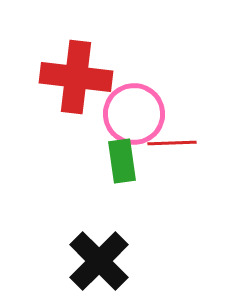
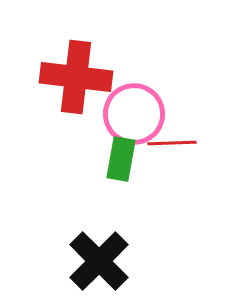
green rectangle: moved 1 px left, 2 px up; rotated 18 degrees clockwise
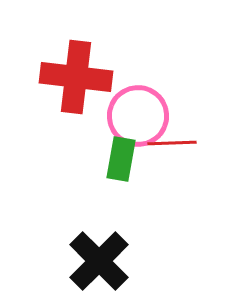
pink circle: moved 4 px right, 2 px down
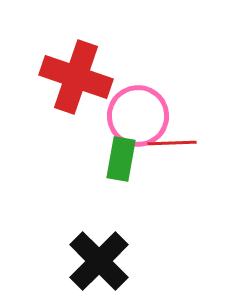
red cross: rotated 12 degrees clockwise
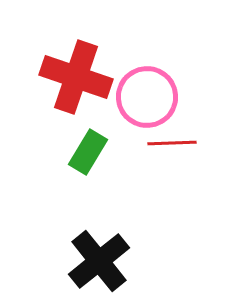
pink circle: moved 9 px right, 19 px up
green rectangle: moved 33 px left, 7 px up; rotated 21 degrees clockwise
black cross: rotated 6 degrees clockwise
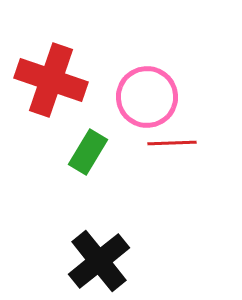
red cross: moved 25 px left, 3 px down
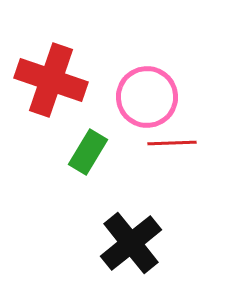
black cross: moved 32 px right, 18 px up
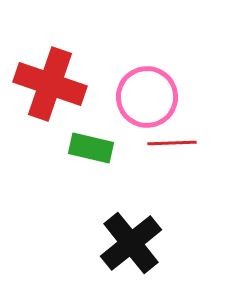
red cross: moved 1 px left, 4 px down
green rectangle: moved 3 px right, 4 px up; rotated 72 degrees clockwise
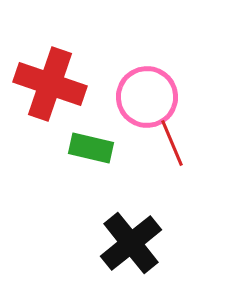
red line: rotated 69 degrees clockwise
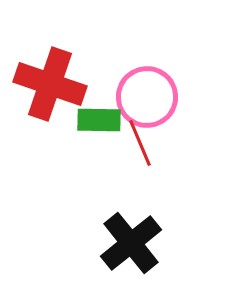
red line: moved 32 px left
green rectangle: moved 8 px right, 28 px up; rotated 12 degrees counterclockwise
